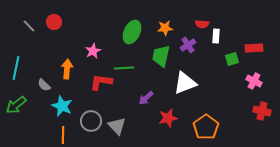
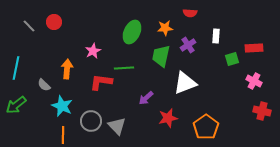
red semicircle: moved 12 px left, 11 px up
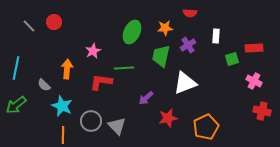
orange pentagon: rotated 10 degrees clockwise
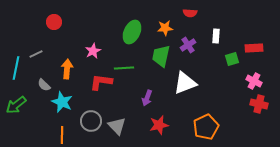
gray line: moved 7 px right, 28 px down; rotated 72 degrees counterclockwise
purple arrow: moved 1 px right; rotated 28 degrees counterclockwise
cyan star: moved 4 px up
red cross: moved 3 px left, 7 px up
red star: moved 9 px left, 7 px down
orange line: moved 1 px left
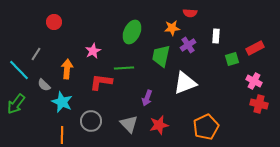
orange star: moved 7 px right
red rectangle: moved 1 px right; rotated 24 degrees counterclockwise
gray line: rotated 32 degrees counterclockwise
cyan line: moved 3 px right, 2 px down; rotated 55 degrees counterclockwise
green arrow: moved 1 px up; rotated 15 degrees counterclockwise
gray triangle: moved 12 px right, 2 px up
